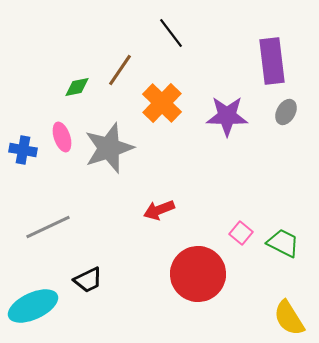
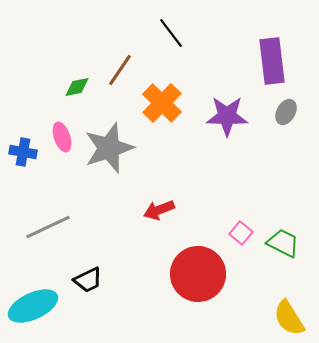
blue cross: moved 2 px down
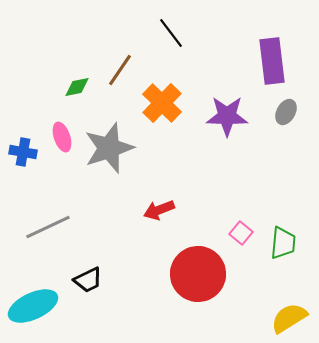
green trapezoid: rotated 68 degrees clockwise
yellow semicircle: rotated 90 degrees clockwise
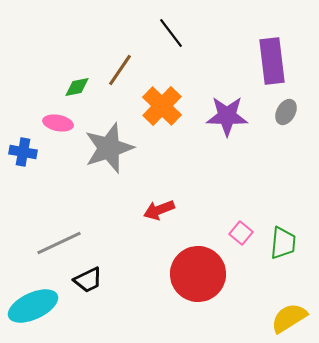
orange cross: moved 3 px down
pink ellipse: moved 4 px left, 14 px up; rotated 60 degrees counterclockwise
gray line: moved 11 px right, 16 px down
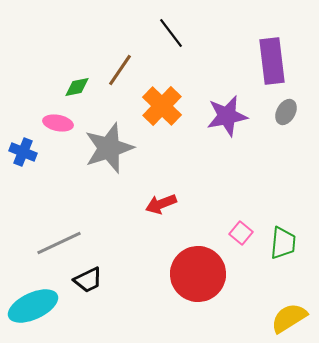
purple star: rotated 12 degrees counterclockwise
blue cross: rotated 12 degrees clockwise
red arrow: moved 2 px right, 6 px up
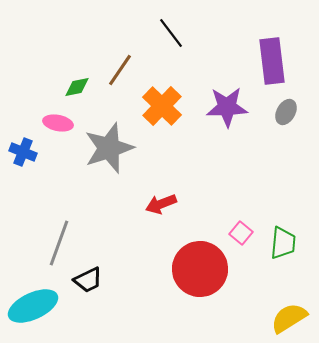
purple star: moved 9 px up; rotated 9 degrees clockwise
gray line: rotated 45 degrees counterclockwise
red circle: moved 2 px right, 5 px up
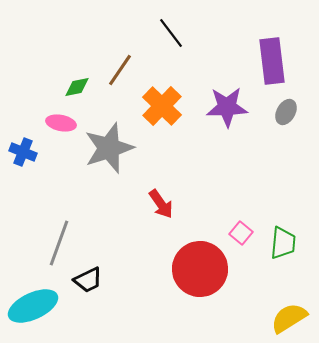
pink ellipse: moved 3 px right
red arrow: rotated 104 degrees counterclockwise
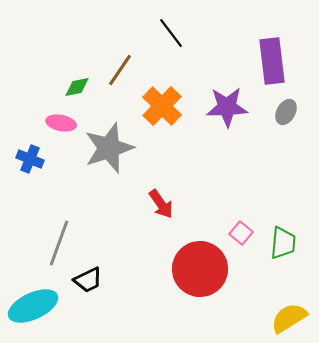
blue cross: moved 7 px right, 7 px down
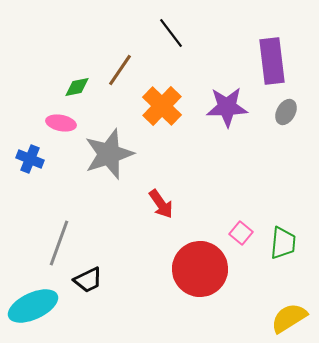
gray star: moved 6 px down
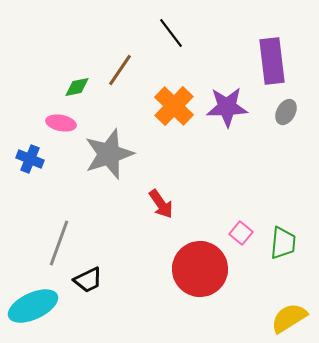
orange cross: moved 12 px right
